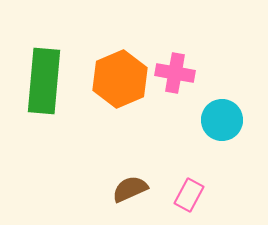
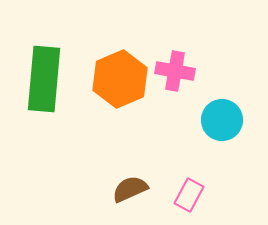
pink cross: moved 2 px up
green rectangle: moved 2 px up
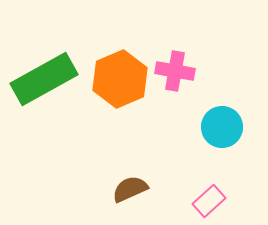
green rectangle: rotated 56 degrees clockwise
cyan circle: moved 7 px down
pink rectangle: moved 20 px right, 6 px down; rotated 20 degrees clockwise
